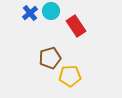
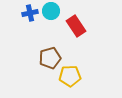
blue cross: rotated 28 degrees clockwise
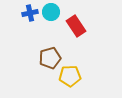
cyan circle: moved 1 px down
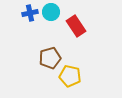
yellow pentagon: rotated 15 degrees clockwise
